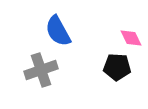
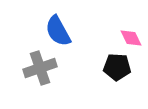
gray cross: moved 1 px left, 2 px up
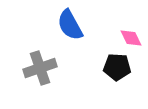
blue semicircle: moved 12 px right, 6 px up
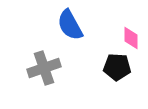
pink diamond: rotated 25 degrees clockwise
gray cross: moved 4 px right
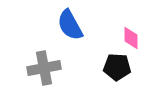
gray cross: rotated 8 degrees clockwise
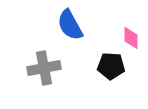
black pentagon: moved 6 px left, 1 px up
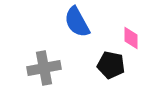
blue semicircle: moved 7 px right, 3 px up
black pentagon: moved 1 px up; rotated 8 degrees clockwise
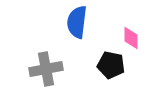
blue semicircle: rotated 36 degrees clockwise
gray cross: moved 2 px right, 1 px down
